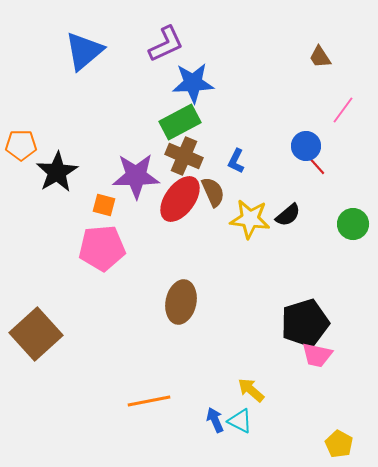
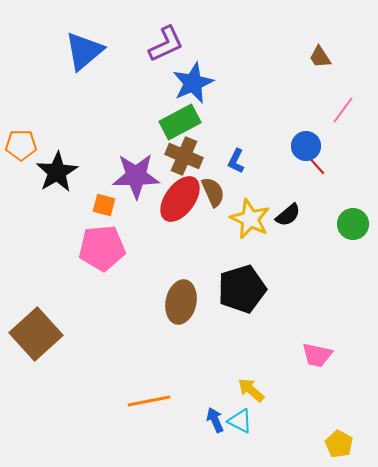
blue star: rotated 21 degrees counterclockwise
yellow star: rotated 18 degrees clockwise
black pentagon: moved 63 px left, 34 px up
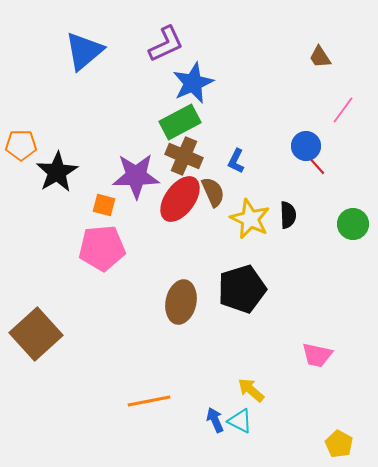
black semicircle: rotated 52 degrees counterclockwise
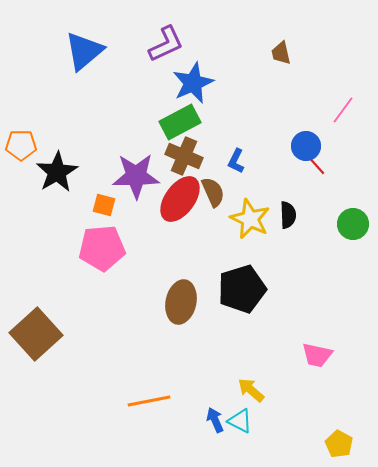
brown trapezoid: moved 39 px left, 4 px up; rotated 20 degrees clockwise
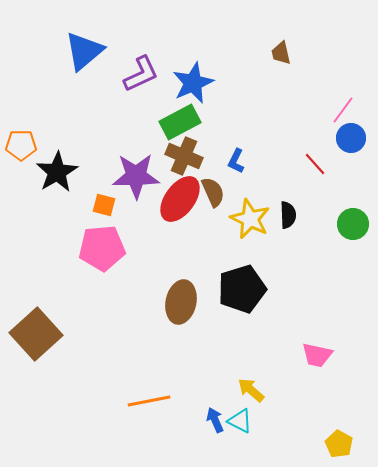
purple L-shape: moved 25 px left, 30 px down
blue circle: moved 45 px right, 8 px up
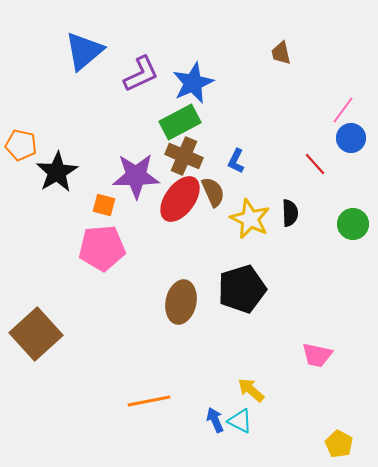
orange pentagon: rotated 12 degrees clockwise
black semicircle: moved 2 px right, 2 px up
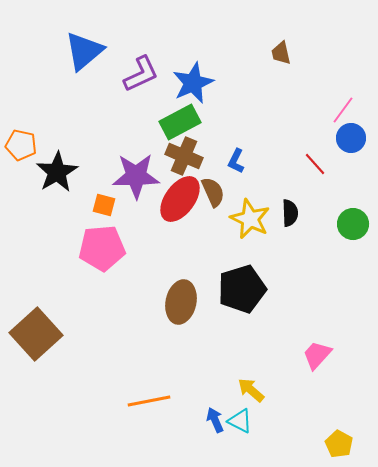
pink trapezoid: rotated 120 degrees clockwise
